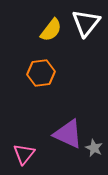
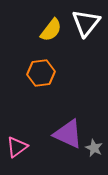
pink triangle: moved 7 px left, 7 px up; rotated 15 degrees clockwise
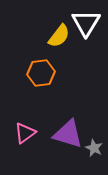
white triangle: rotated 8 degrees counterclockwise
yellow semicircle: moved 8 px right, 6 px down
purple triangle: rotated 8 degrees counterclockwise
pink triangle: moved 8 px right, 14 px up
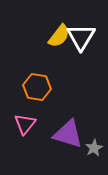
white triangle: moved 5 px left, 14 px down
orange hexagon: moved 4 px left, 14 px down; rotated 16 degrees clockwise
pink triangle: moved 9 px up; rotated 15 degrees counterclockwise
gray star: rotated 18 degrees clockwise
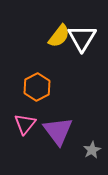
white triangle: moved 1 px right, 1 px down
orange hexagon: rotated 24 degrees clockwise
purple triangle: moved 10 px left, 3 px up; rotated 36 degrees clockwise
gray star: moved 2 px left, 2 px down
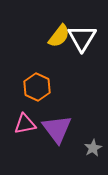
orange hexagon: rotated 8 degrees counterclockwise
pink triangle: rotated 40 degrees clockwise
purple triangle: moved 1 px left, 2 px up
gray star: moved 1 px right, 2 px up
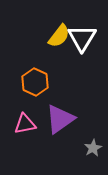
orange hexagon: moved 2 px left, 5 px up
purple triangle: moved 3 px right, 10 px up; rotated 32 degrees clockwise
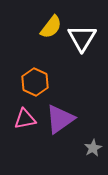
yellow semicircle: moved 8 px left, 9 px up
pink triangle: moved 5 px up
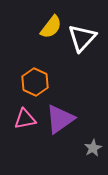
white triangle: rotated 12 degrees clockwise
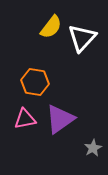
orange hexagon: rotated 16 degrees counterclockwise
